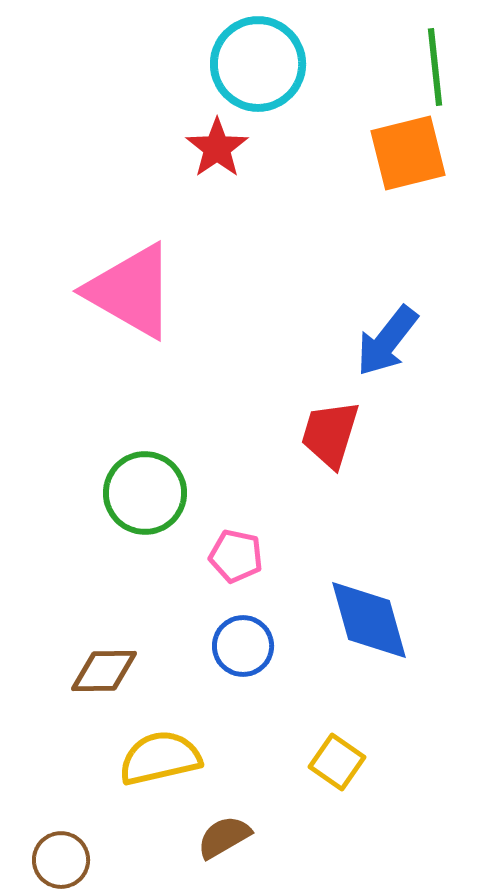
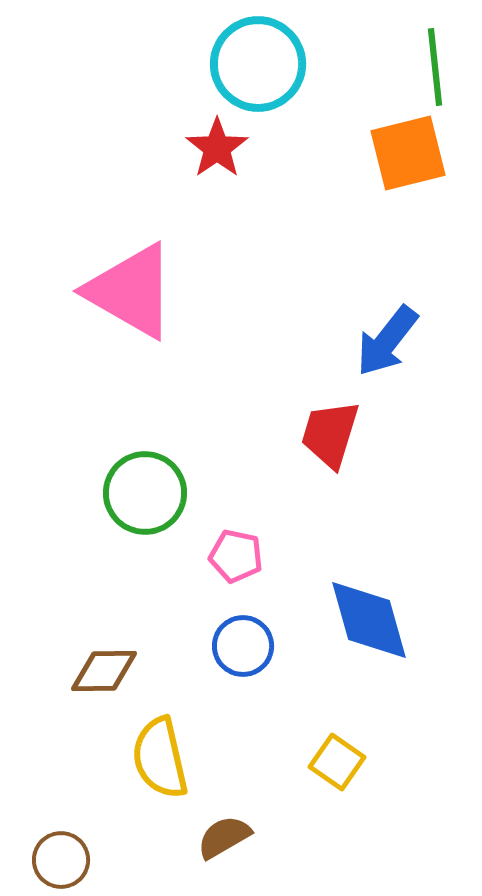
yellow semicircle: rotated 90 degrees counterclockwise
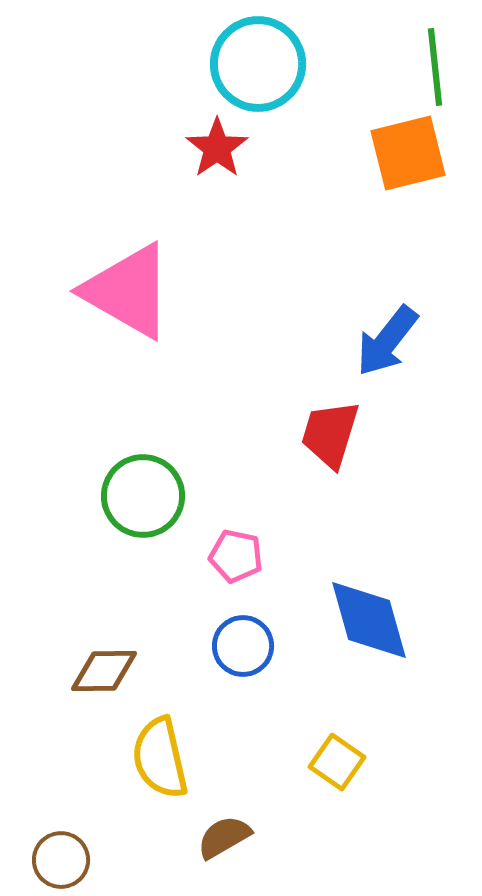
pink triangle: moved 3 px left
green circle: moved 2 px left, 3 px down
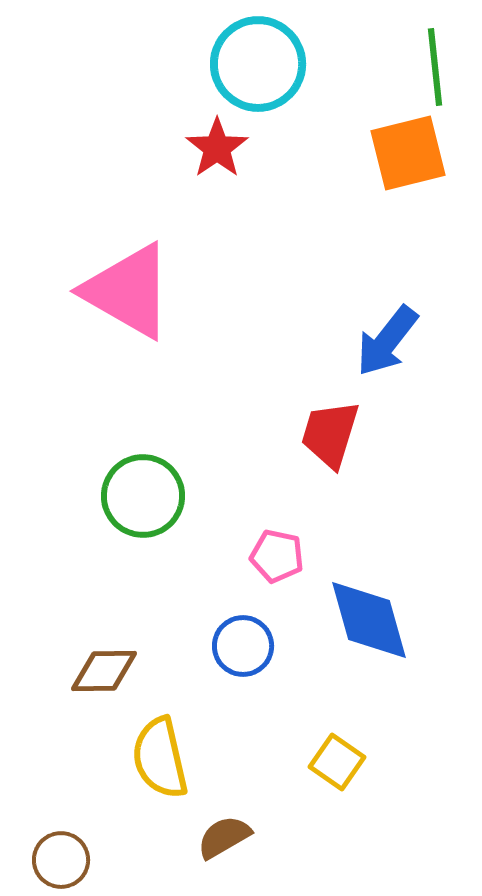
pink pentagon: moved 41 px right
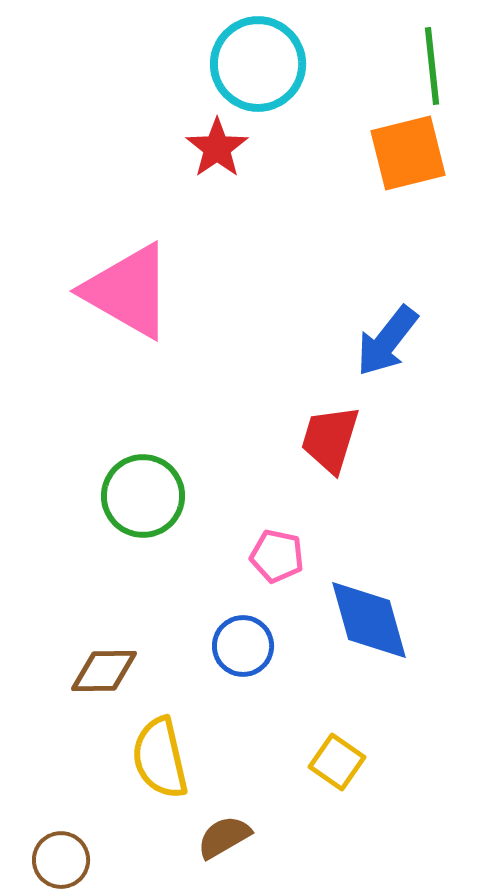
green line: moved 3 px left, 1 px up
red trapezoid: moved 5 px down
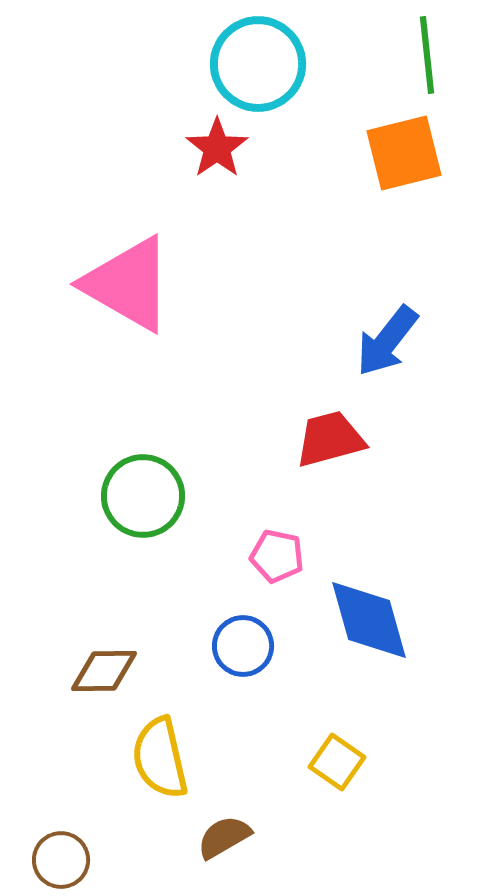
green line: moved 5 px left, 11 px up
orange square: moved 4 px left
pink triangle: moved 7 px up
red trapezoid: rotated 58 degrees clockwise
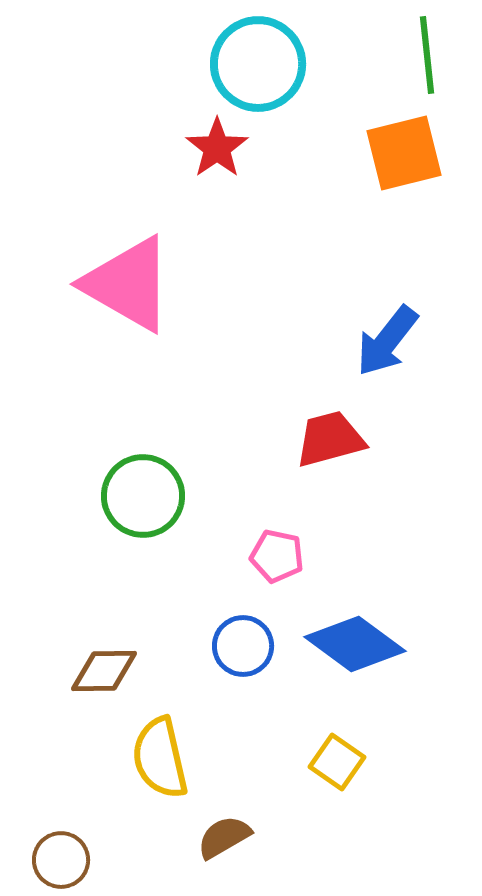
blue diamond: moved 14 px left, 24 px down; rotated 38 degrees counterclockwise
